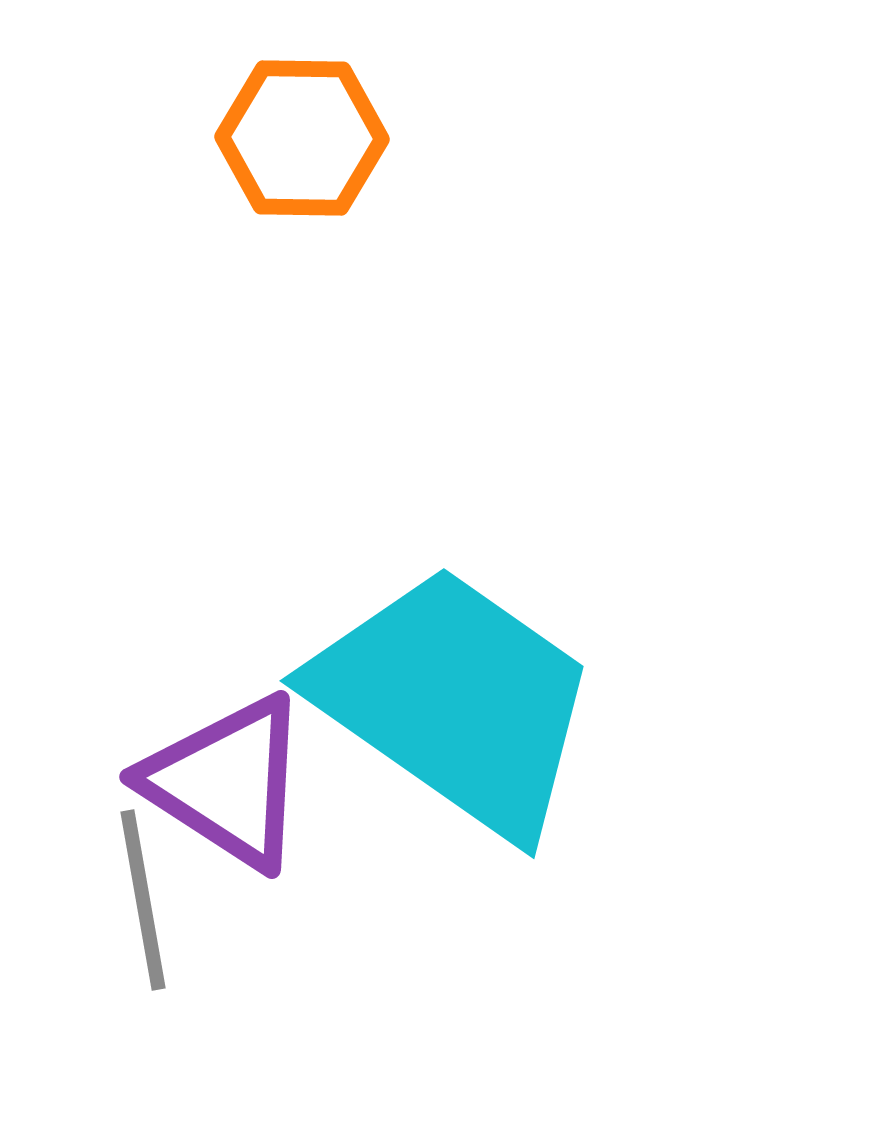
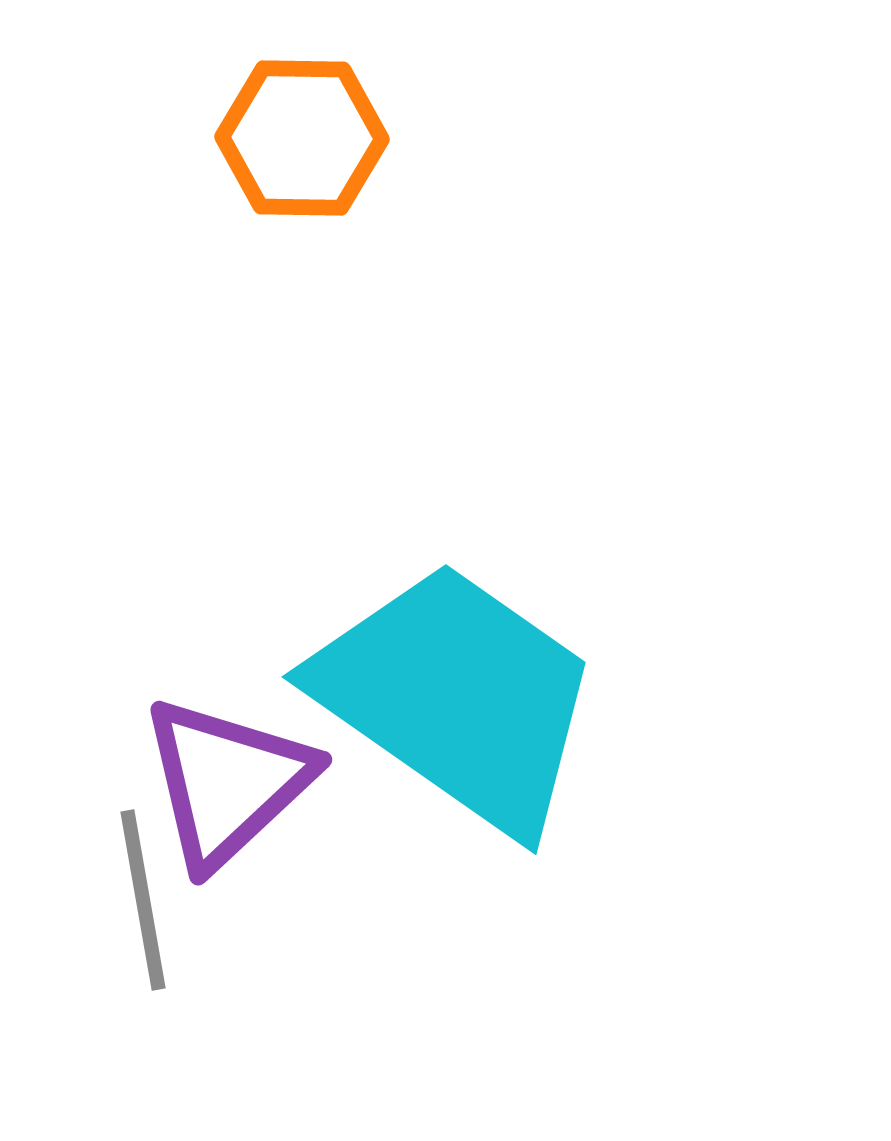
cyan trapezoid: moved 2 px right, 4 px up
purple triangle: rotated 44 degrees clockwise
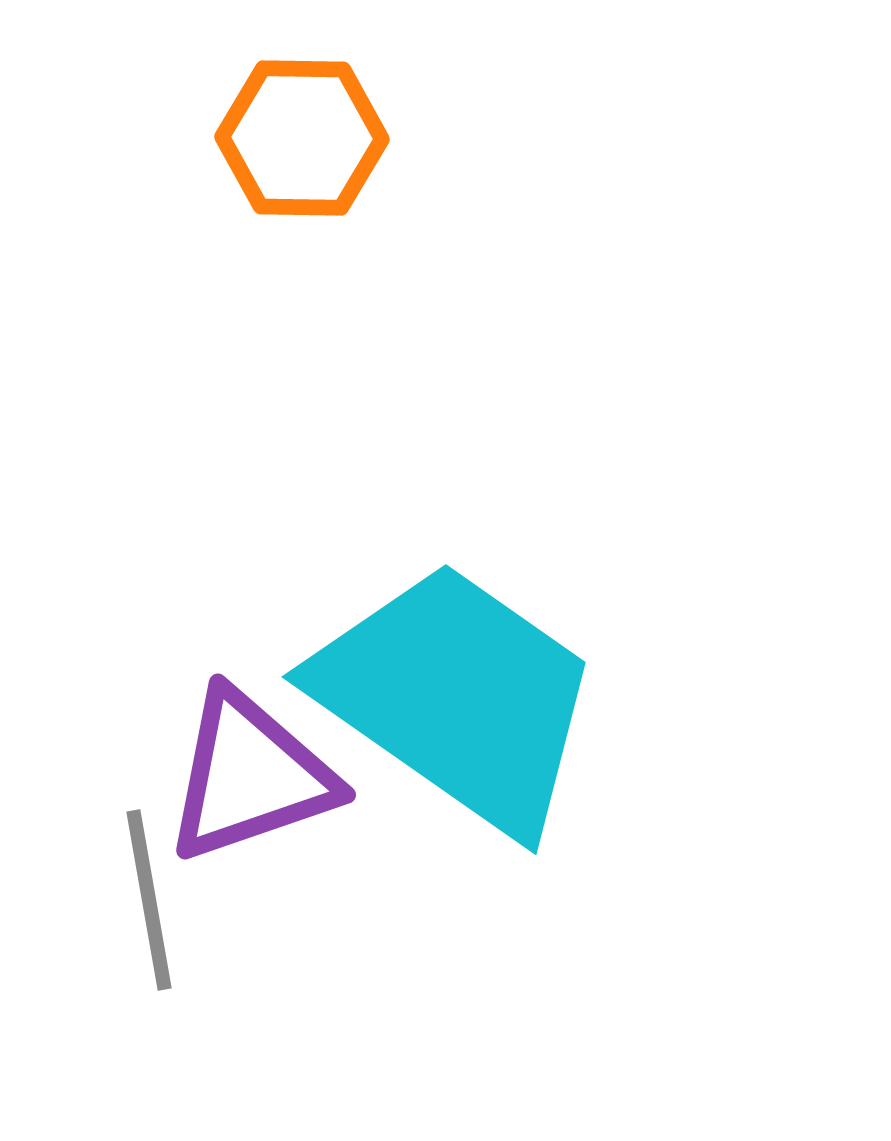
purple triangle: moved 23 px right, 6 px up; rotated 24 degrees clockwise
gray line: moved 6 px right
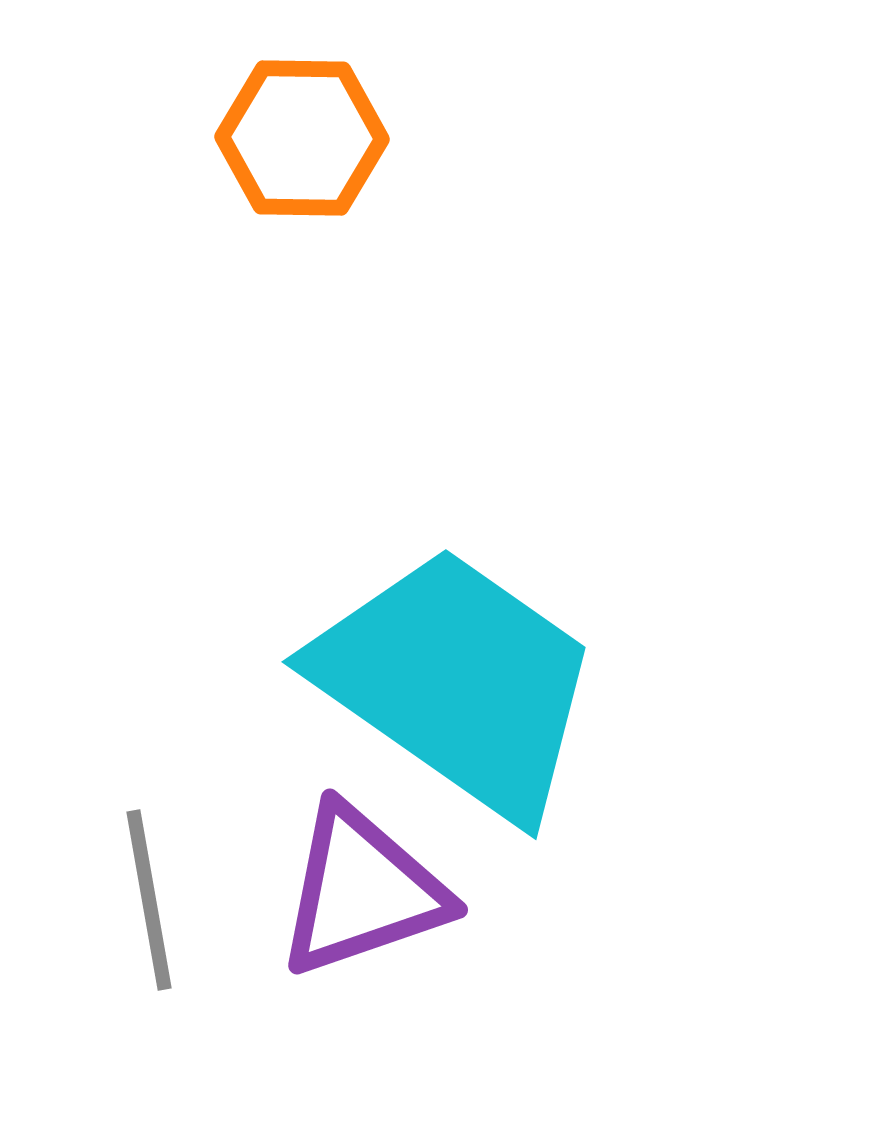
cyan trapezoid: moved 15 px up
purple triangle: moved 112 px right, 115 px down
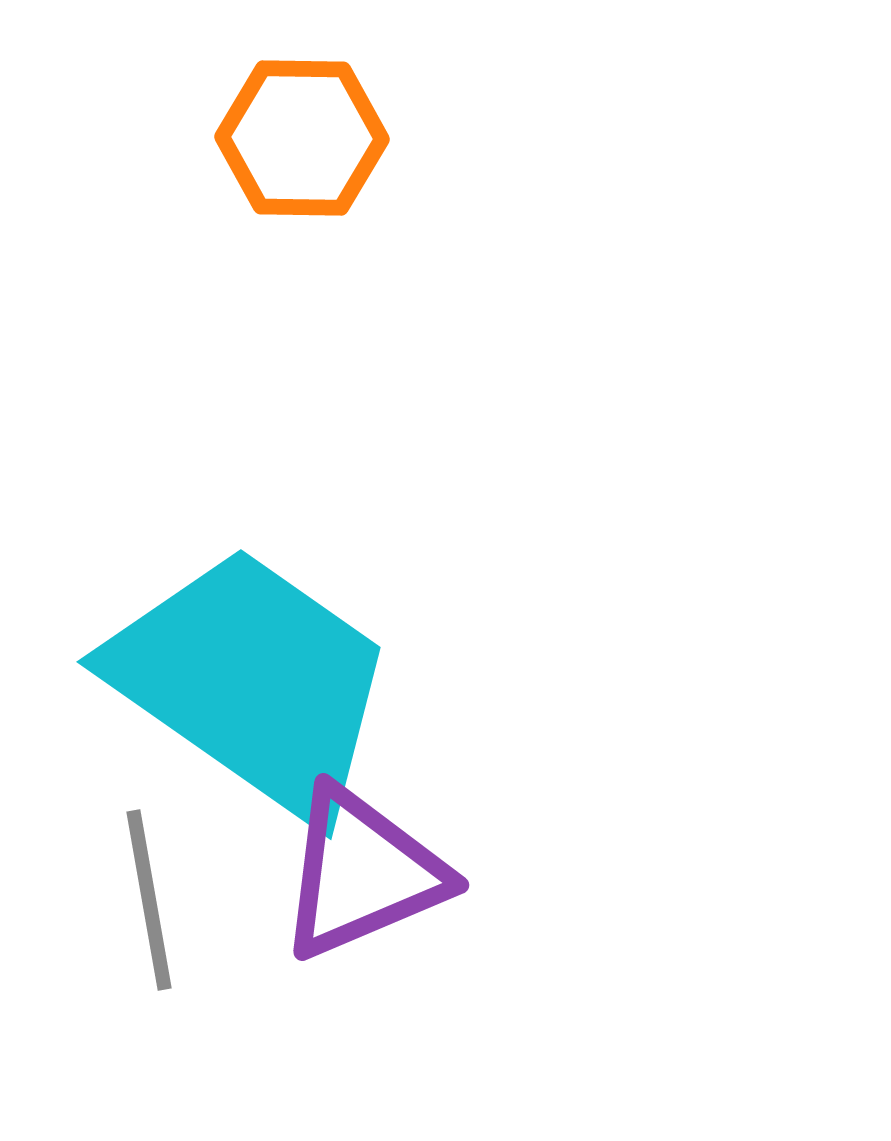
cyan trapezoid: moved 205 px left
purple triangle: moved 18 px up; rotated 4 degrees counterclockwise
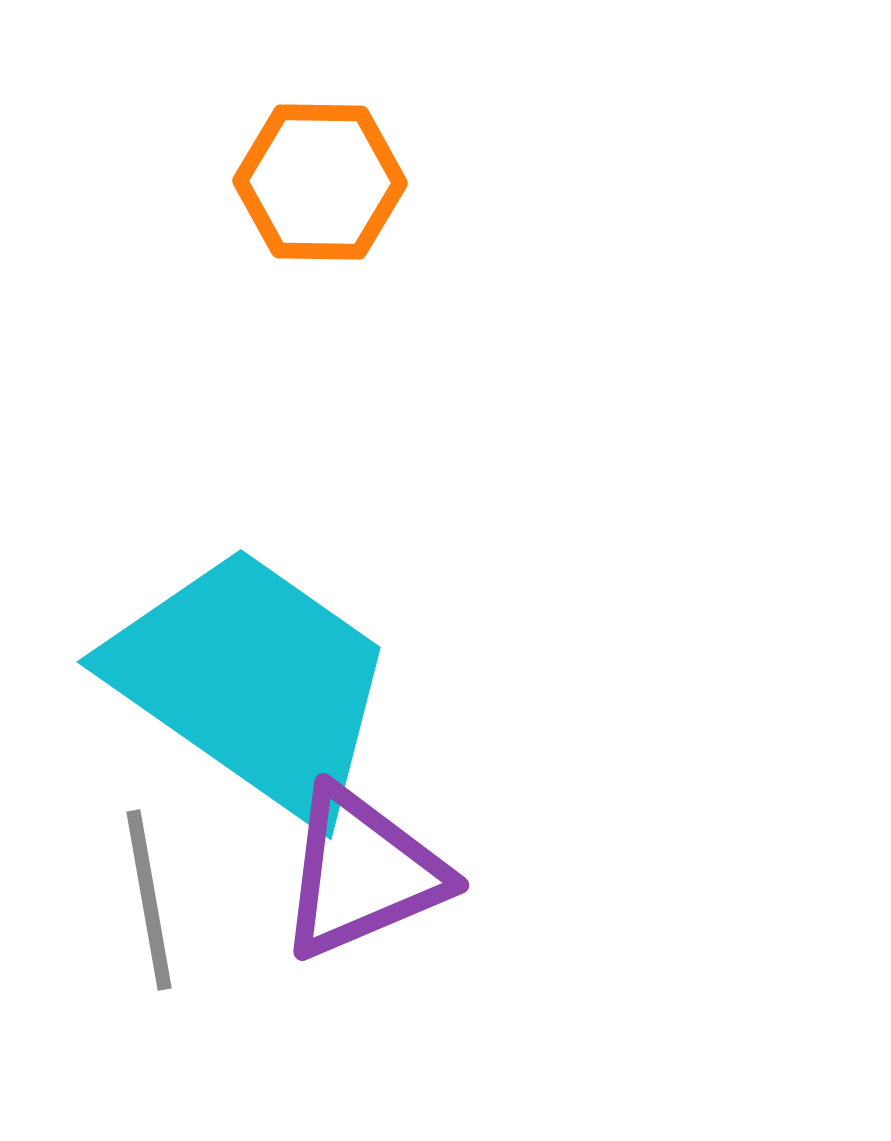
orange hexagon: moved 18 px right, 44 px down
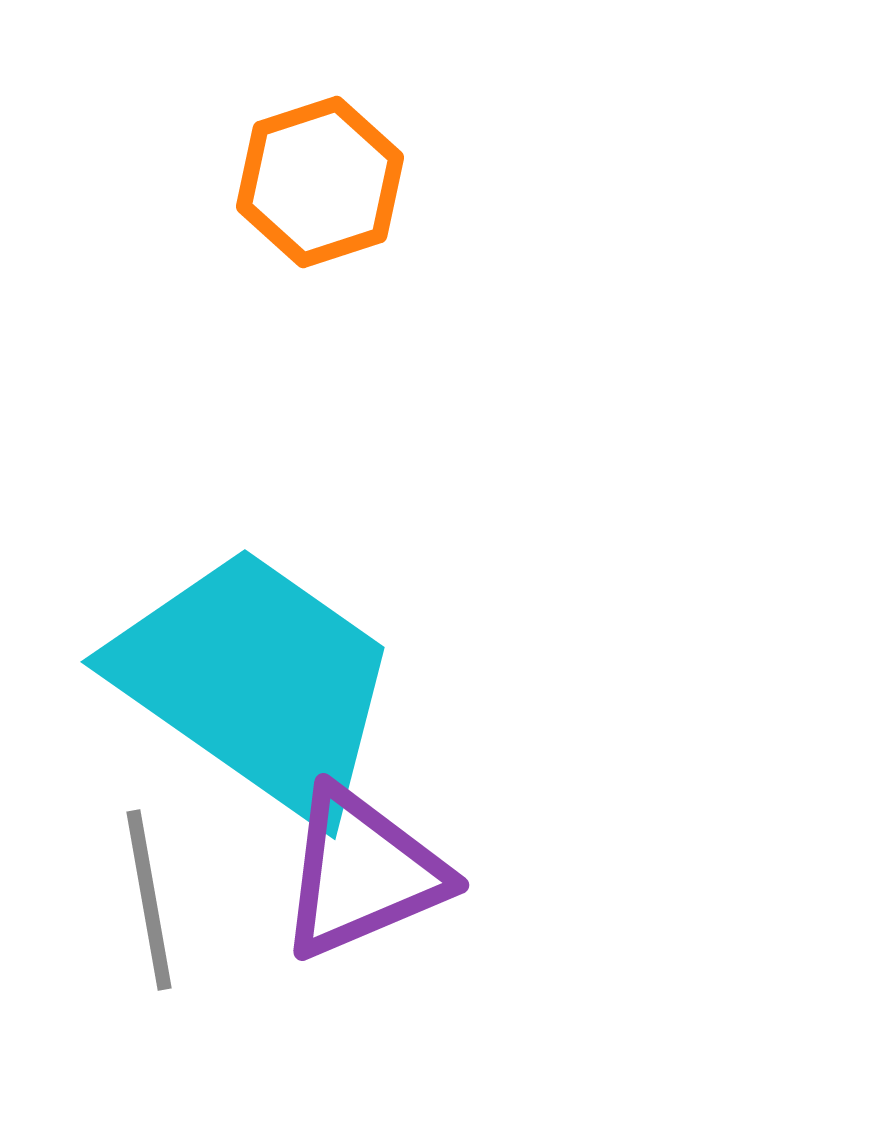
orange hexagon: rotated 19 degrees counterclockwise
cyan trapezoid: moved 4 px right
